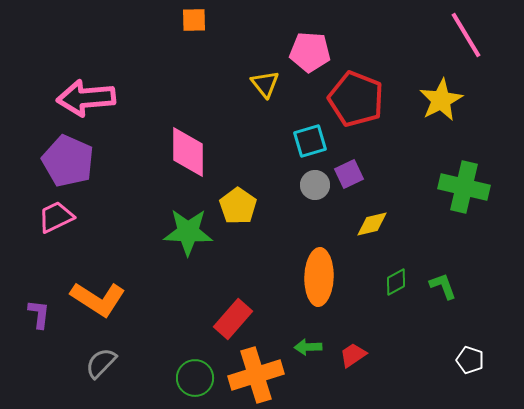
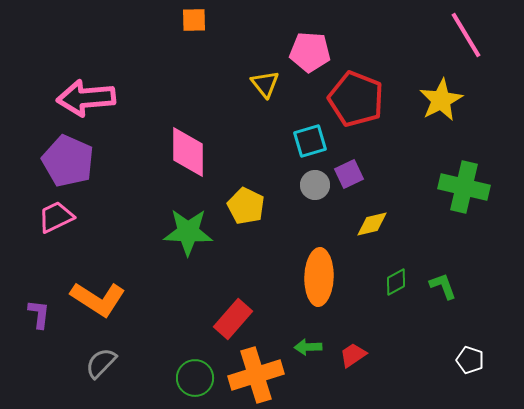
yellow pentagon: moved 8 px right; rotated 9 degrees counterclockwise
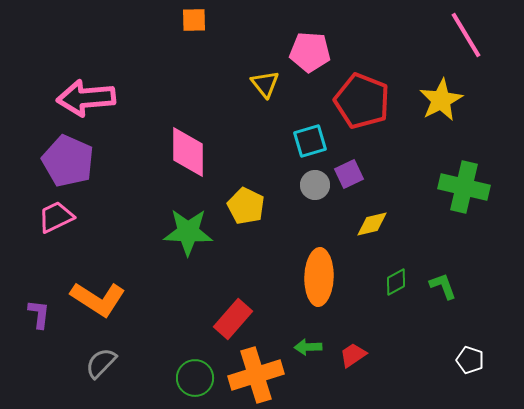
red pentagon: moved 6 px right, 2 px down
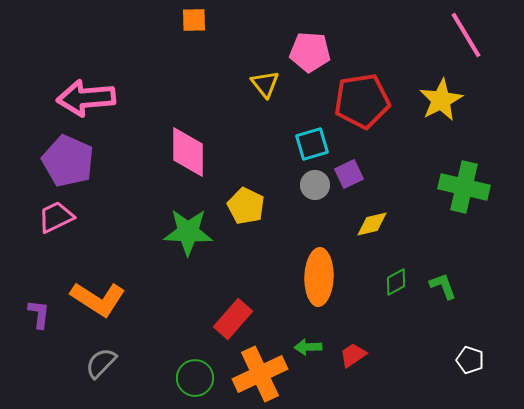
red pentagon: rotated 30 degrees counterclockwise
cyan square: moved 2 px right, 3 px down
orange cross: moved 4 px right, 1 px up; rotated 8 degrees counterclockwise
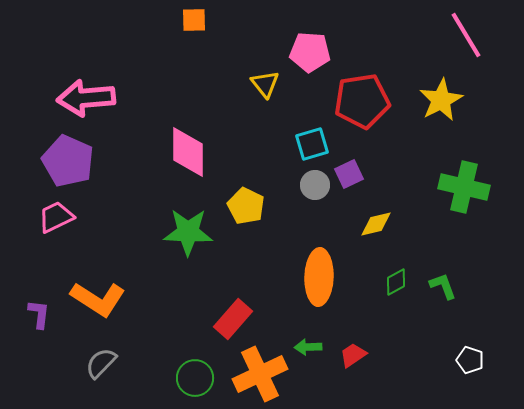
yellow diamond: moved 4 px right
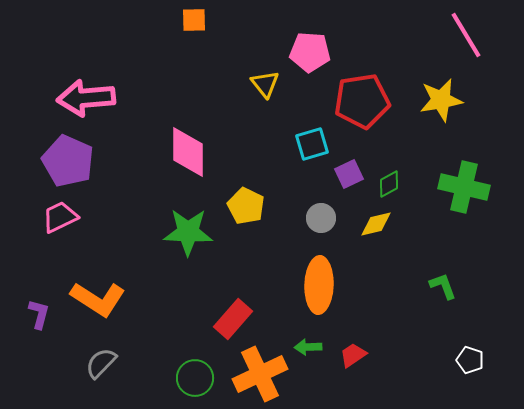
yellow star: rotated 18 degrees clockwise
gray circle: moved 6 px right, 33 px down
pink trapezoid: moved 4 px right
orange ellipse: moved 8 px down
green diamond: moved 7 px left, 98 px up
purple L-shape: rotated 8 degrees clockwise
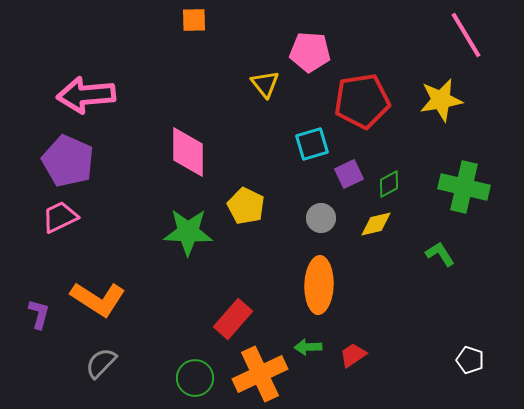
pink arrow: moved 3 px up
green L-shape: moved 3 px left, 32 px up; rotated 12 degrees counterclockwise
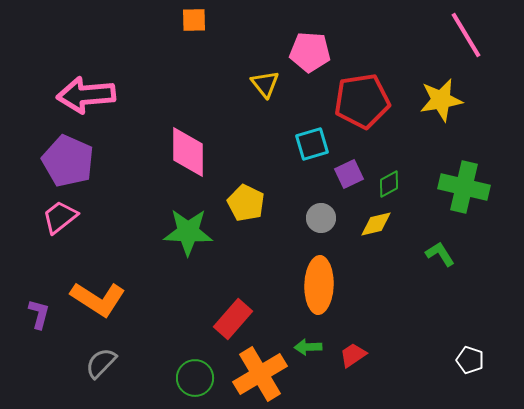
yellow pentagon: moved 3 px up
pink trapezoid: rotated 12 degrees counterclockwise
orange cross: rotated 6 degrees counterclockwise
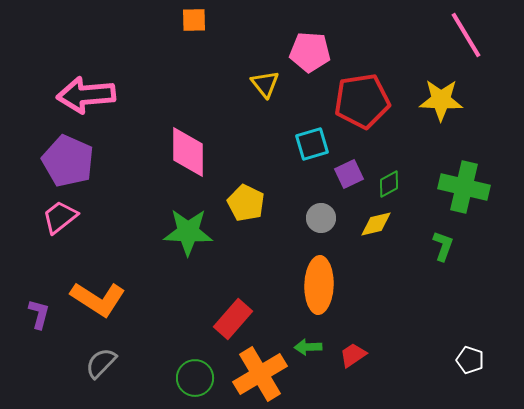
yellow star: rotated 12 degrees clockwise
green L-shape: moved 3 px right, 8 px up; rotated 52 degrees clockwise
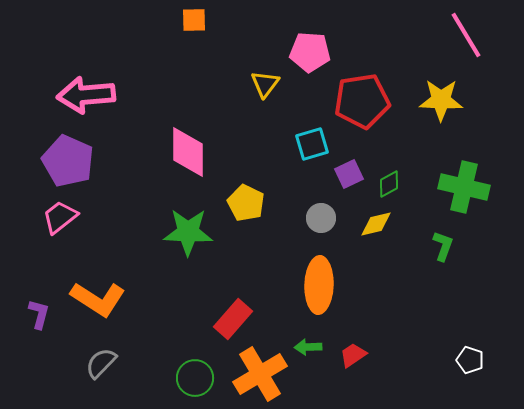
yellow triangle: rotated 16 degrees clockwise
